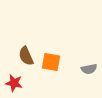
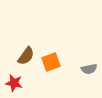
brown semicircle: rotated 120 degrees counterclockwise
orange square: rotated 30 degrees counterclockwise
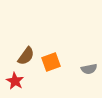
red star: moved 1 px right, 2 px up; rotated 18 degrees clockwise
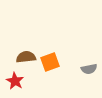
brown semicircle: moved 1 px down; rotated 132 degrees counterclockwise
orange square: moved 1 px left
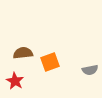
brown semicircle: moved 3 px left, 4 px up
gray semicircle: moved 1 px right, 1 px down
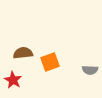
gray semicircle: rotated 14 degrees clockwise
red star: moved 2 px left, 1 px up
